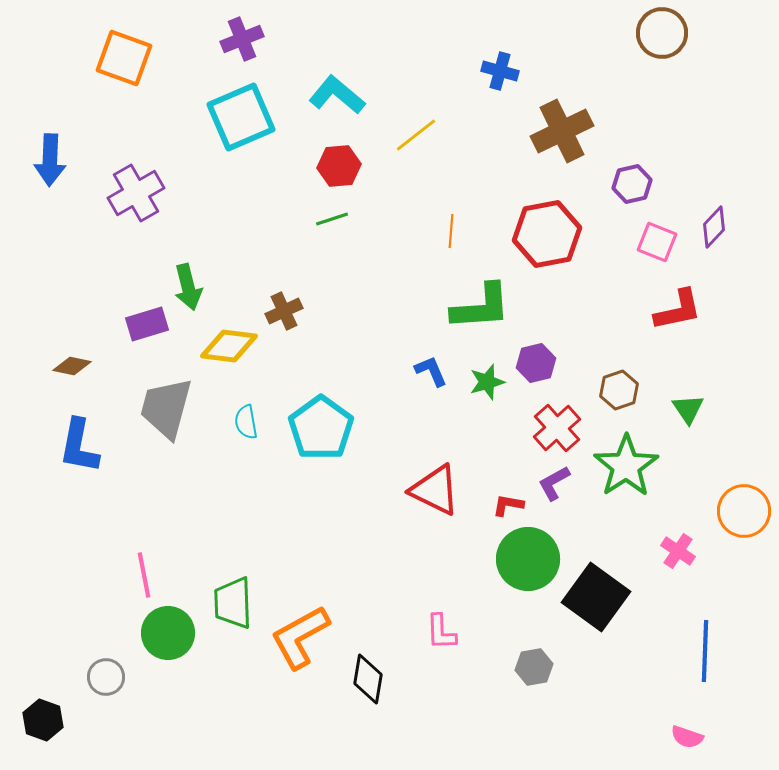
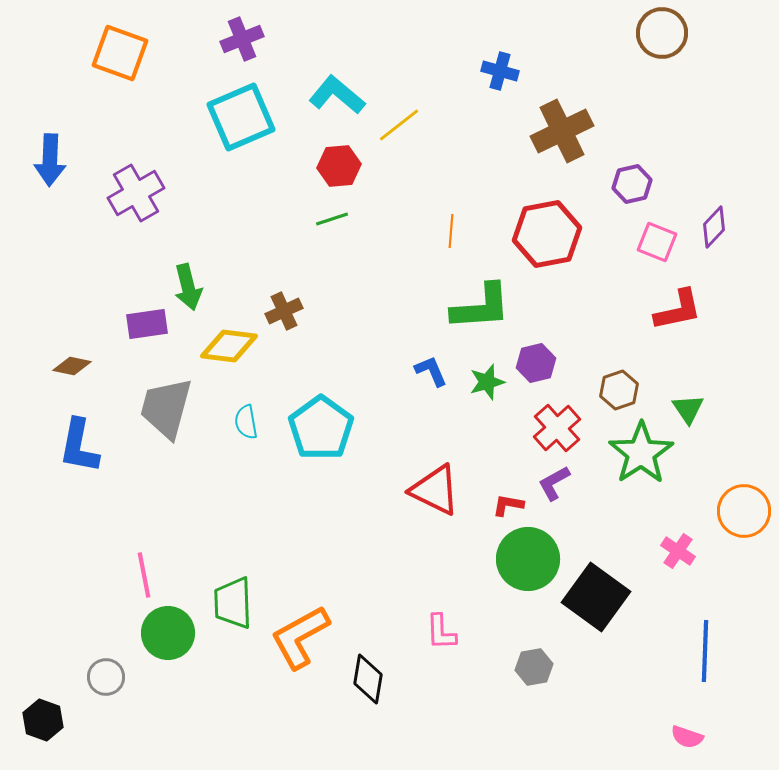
orange square at (124, 58): moved 4 px left, 5 px up
yellow line at (416, 135): moved 17 px left, 10 px up
purple rectangle at (147, 324): rotated 9 degrees clockwise
green star at (626, 466): moved 15 px right, 13 px up
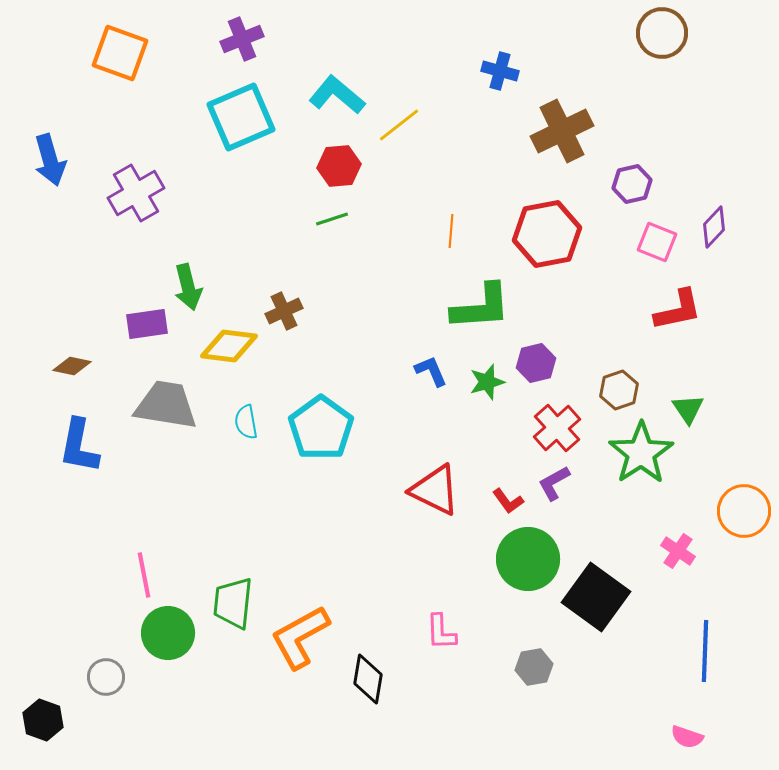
blue arrow at (50, 160): rotated 18 degrees counterclockwise
gray trapezoid at (166, 408): moved 3 px up; rotated 84 degrees clockwise
red L-shape at (508, 505): moved 4 px up; rotated 136 degrees counterclockwise
green trapezoid at (233, 603): rotated 8 degrees clockwise
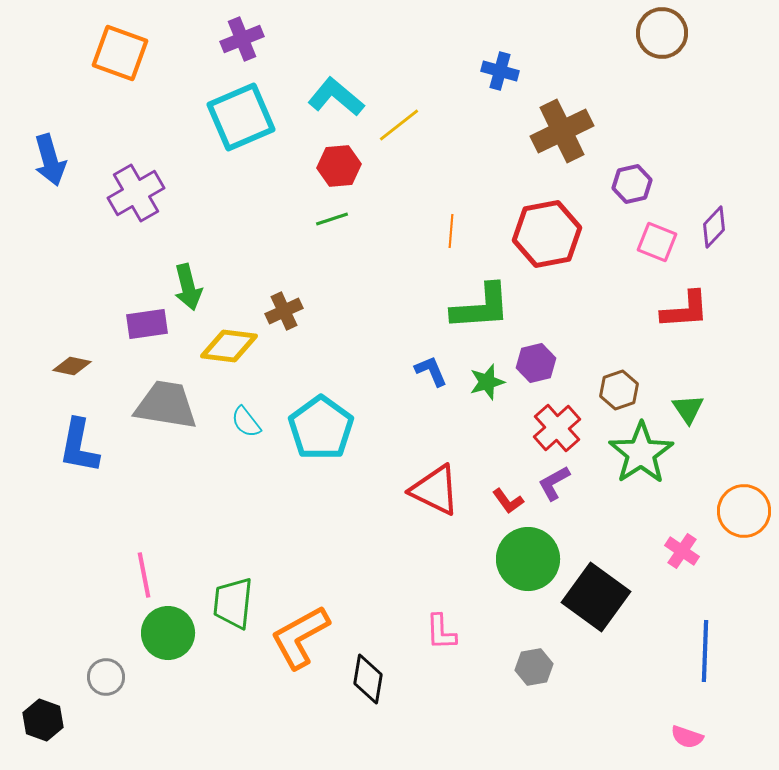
cyan L-shape at (337, 95): moved 1 px left, 2 px down
red L-shape at (678, 310): moved 7 px right; rotated 8 degrees clockwise
cyan semicircle at (246, 422): rotated 28 degrees counterclockwise
pink cross at (678, 551): moved 4 px right
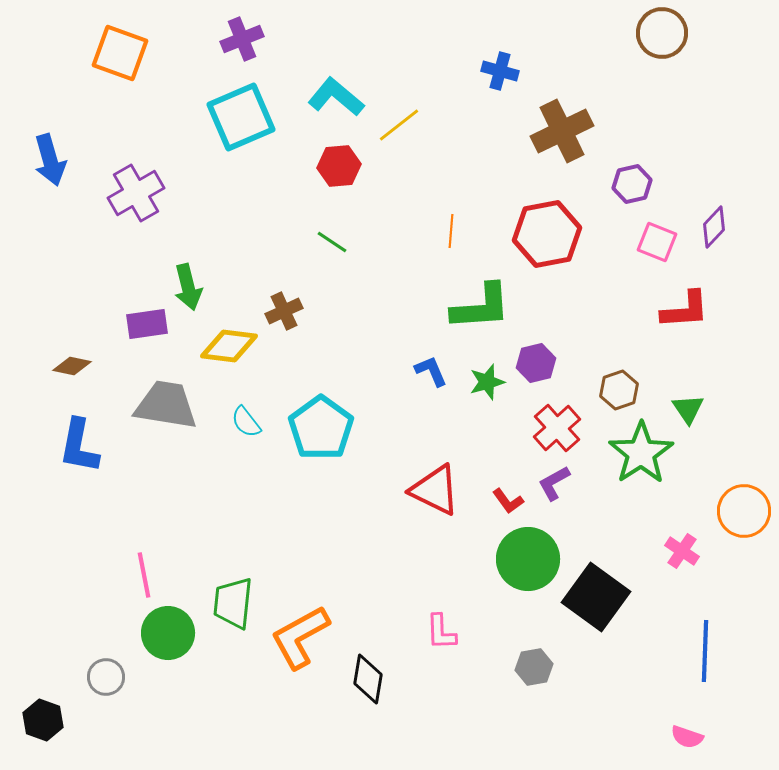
green line at (332, 219): moved 23 px down; rotated 52 degrees clockwise
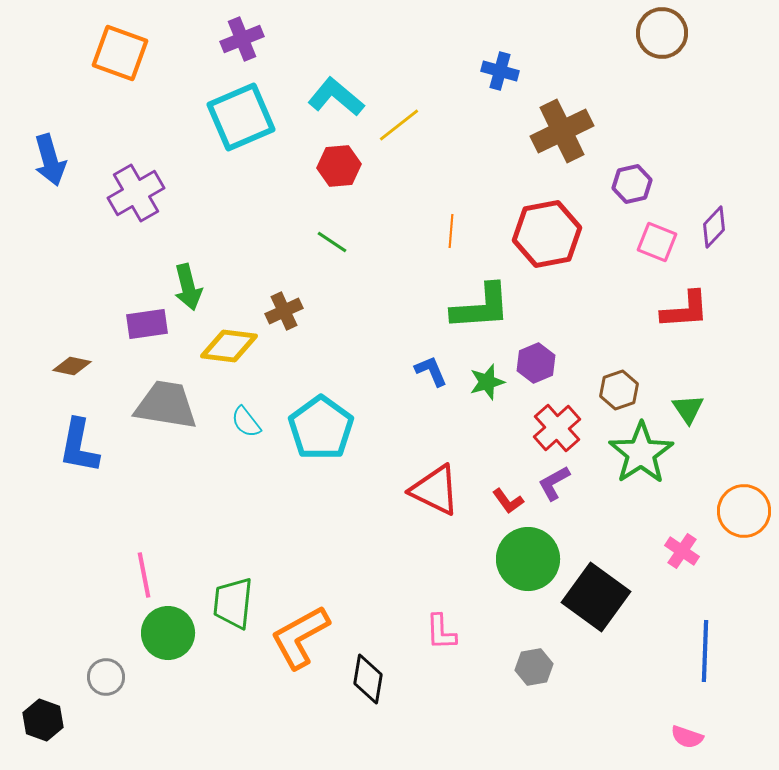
purple hexagon at (536, 363): rotated 9 degrees counterclockwise
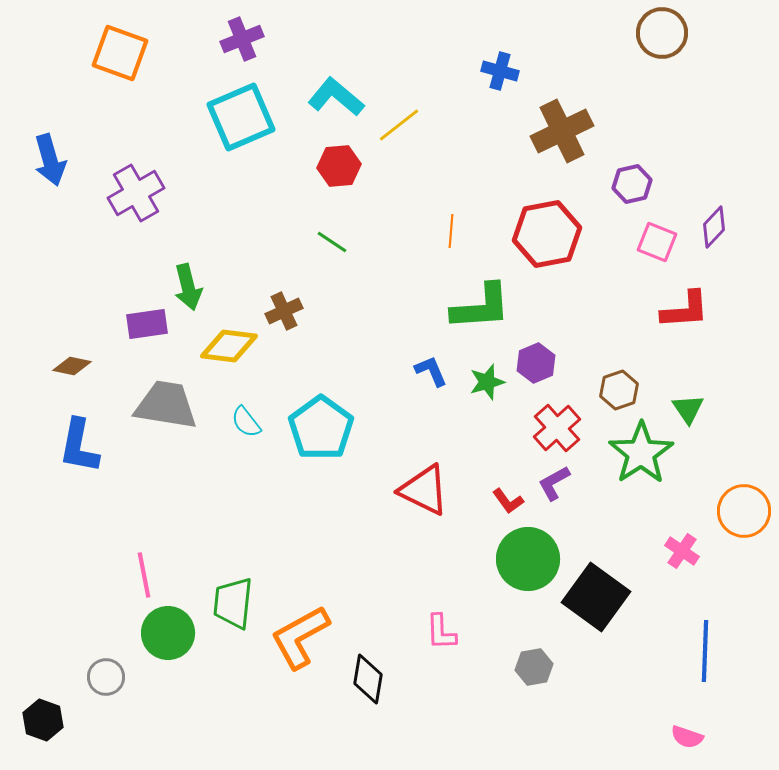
red triangle at (435, 490): moved 11 px left
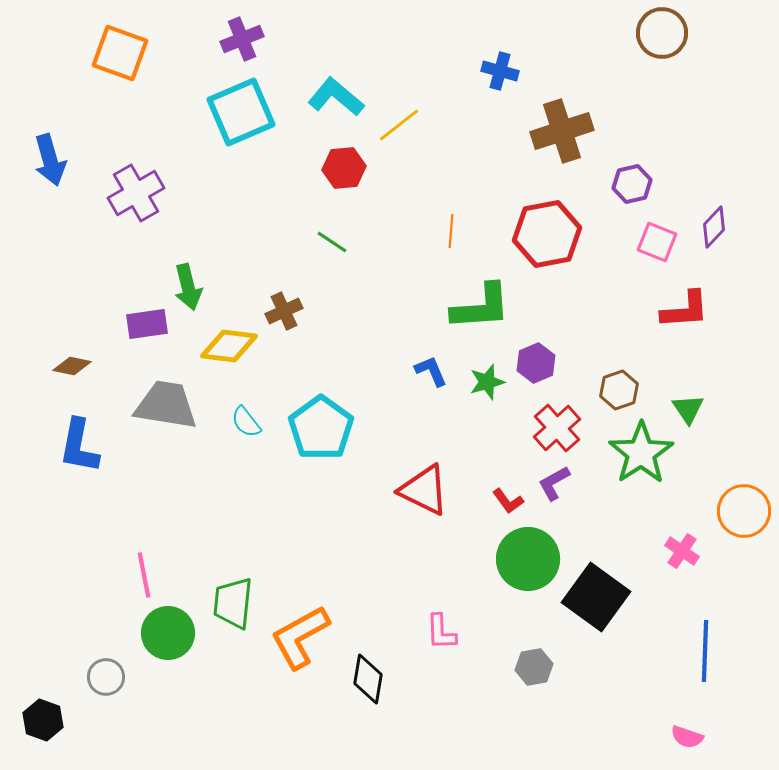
cyan square at (241, 117): moved 5 px up
brown cross at (562, 131): rotated 8 degrees clockwise
red hexagon at (339, 166): moved 5 px right, 2 px down
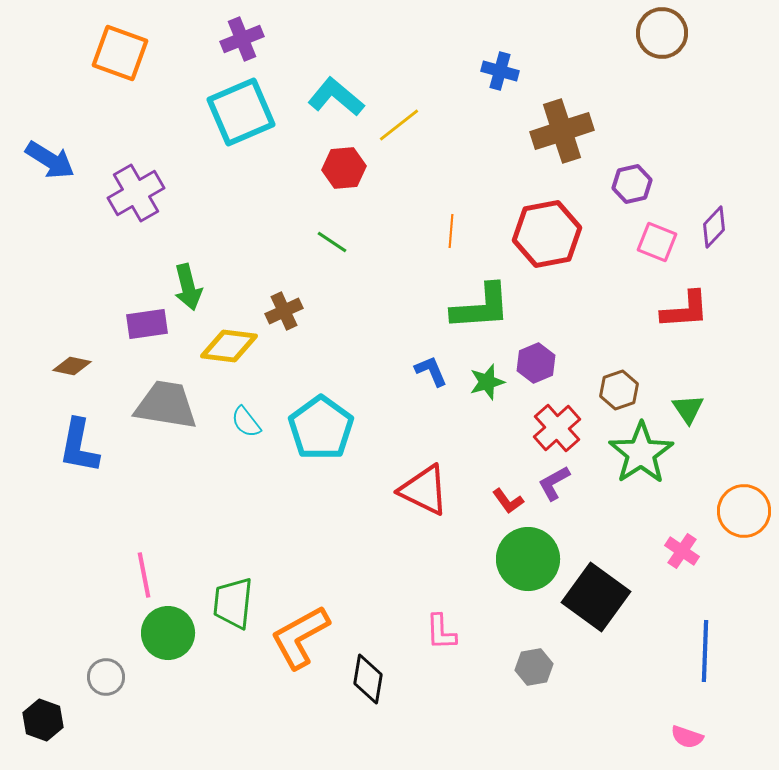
blue arrow at (50, 160): rotated 42 degrees counterclockwise
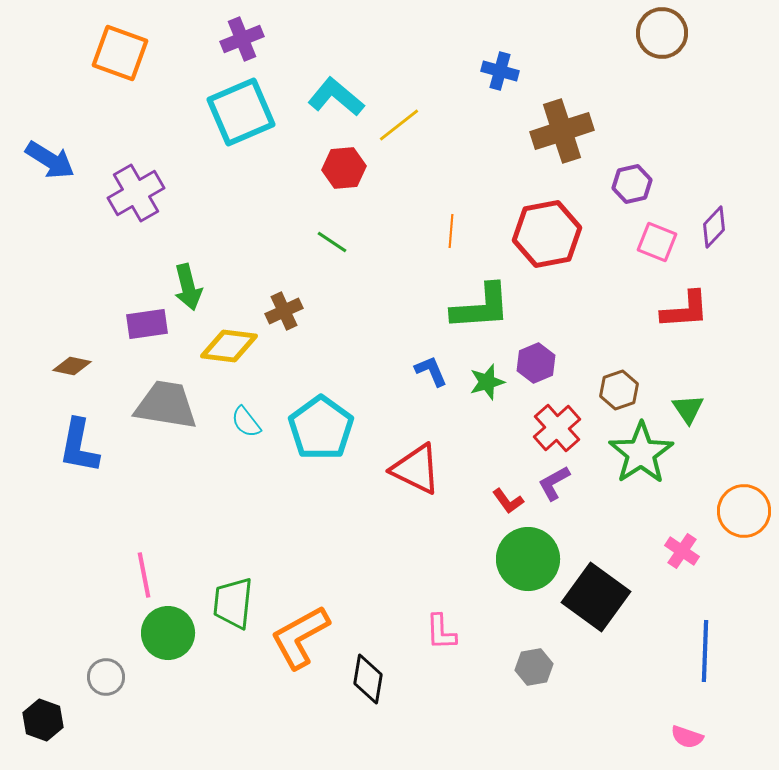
red triangle at (424, 490): moved 8 px left, 21 px up
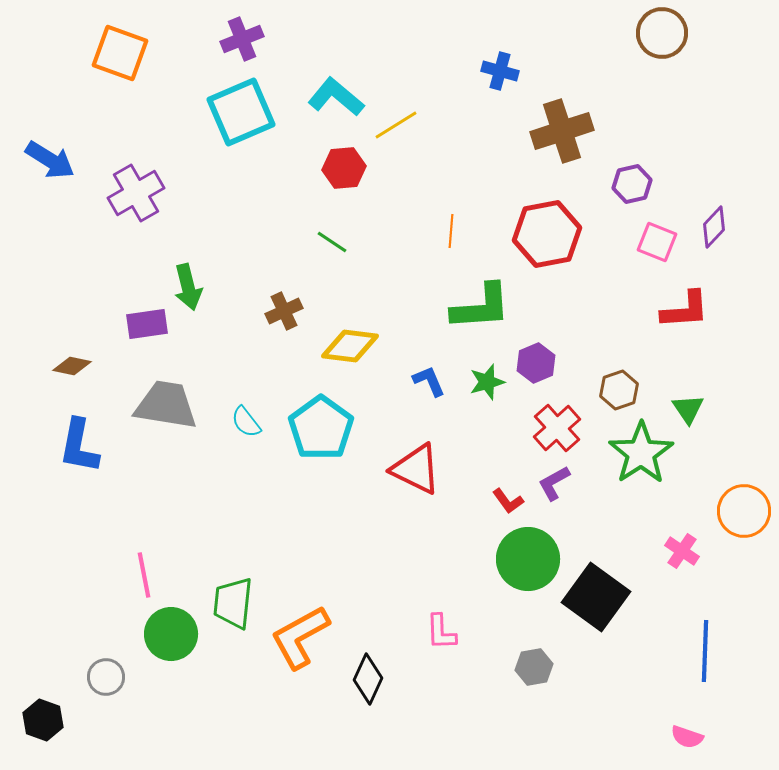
yellow line at (399, 125): moved 3 px left; rotated 6 degrees clockwise
yellow diamond at (229, 346): moved 121 px right
blue L-shape at (431, 371): moved 2 px left, 10 px down
green circle at (168, 633): moved 3 px right, 1 px down
black diamond at (368, 679): rotated 15 degrees clockwise
